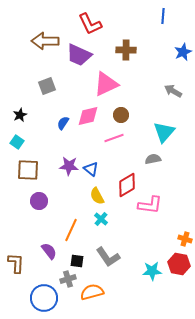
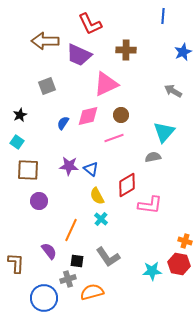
gray semicircle: moved 2 px up
orange cross: moved 2 px down
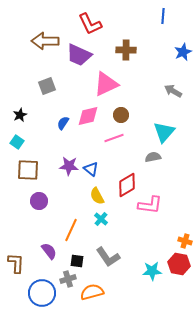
blue circle: moved 2 px left, 5 px up
